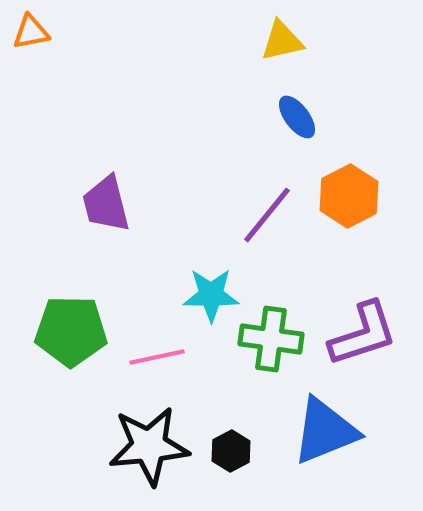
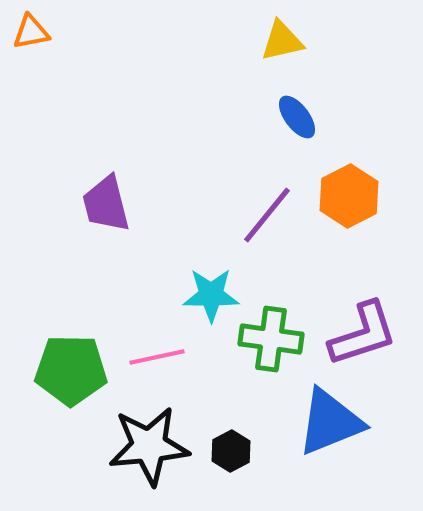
green pentagon: moved 39 px down
blue triangle: moved 5 px right, 9 px up
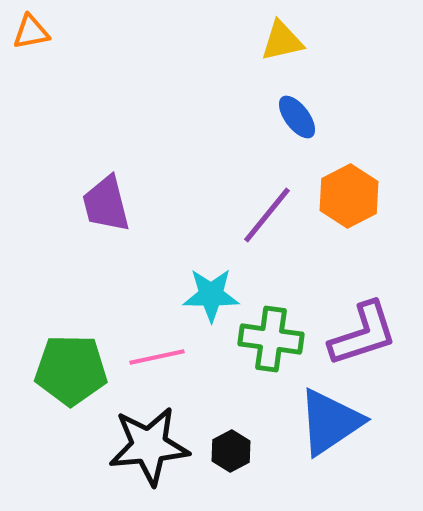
blue triangle: rotated 12 degrees counterclockwise
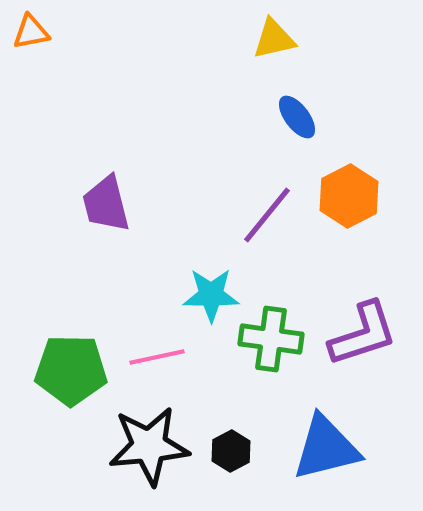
yellow triangle: moved 8 px left, 2 px up
blue triangle: moved 4 px left, 26 px down; rotated 20 degrees clockwise
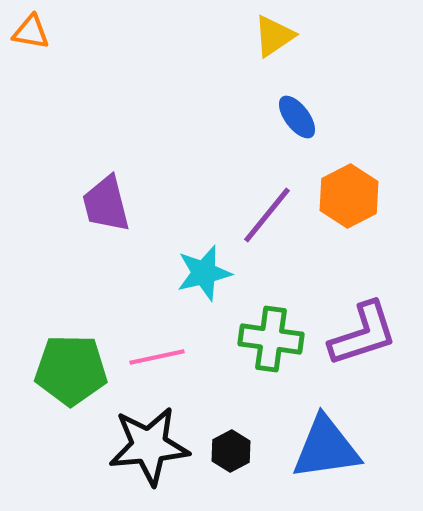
orange triangle: rotated 21 degrees clockwise
yellow triangle: moved 3 px up; rotated 21 degrees counterclockwise
cyan star: moved 7 px left, 22 px up; rotated 14 degrees counterclockwise
blue triangle: rotated 6 degrees clockwise
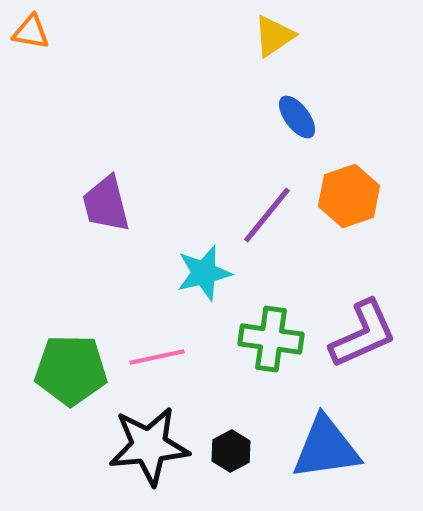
orange hexagon: rotated 8 degrees clockwise
purple L-shape: rotated 6 degrees counterclockwise
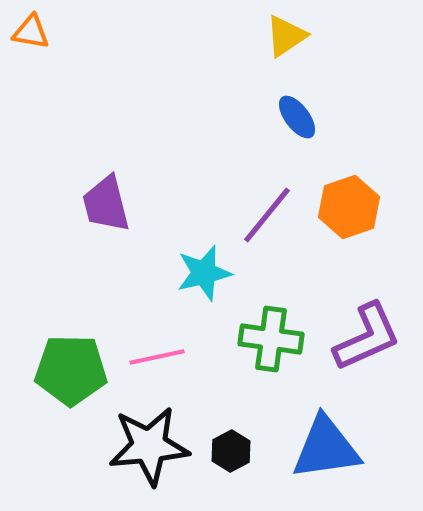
yellow triangle: moved 12 px right
orange hexagon: moved 11 px down
purple L-shape: moved 4 px right, 3 px down
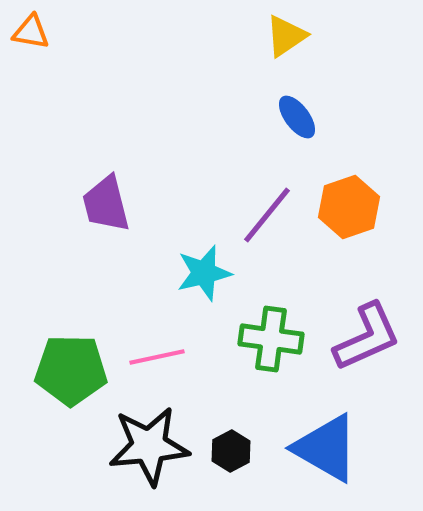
blue triangle: rotated 38 degrees clockwise
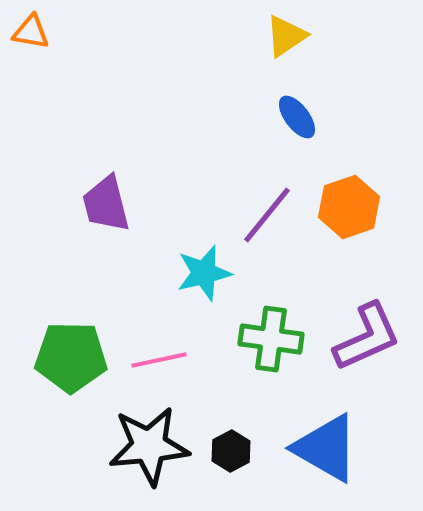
pink line: moved 2 px right, 3 px down
green pentagon: moved 13 px up
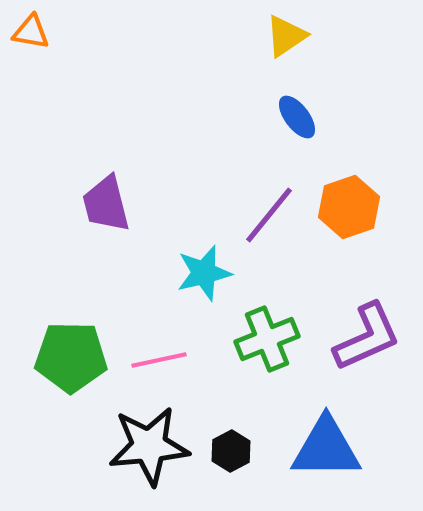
purple line: moved 2 px right
green cross: moved 4 px left; rotated 30 degrees counterclockwise
blue triangle: rotated 30 degrees counterclockwise
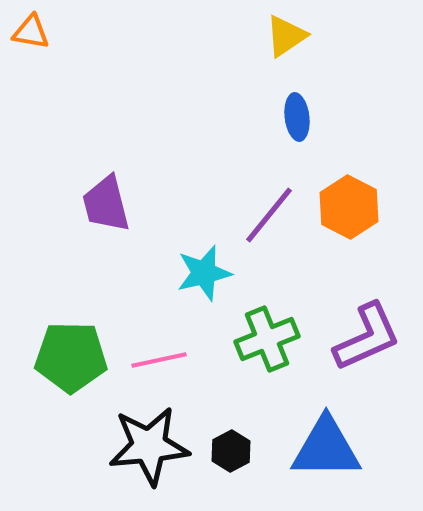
blue ellipse: rotated 30 degrees clockwise
orange hexagon: rotated 14 degrees counterclockwise
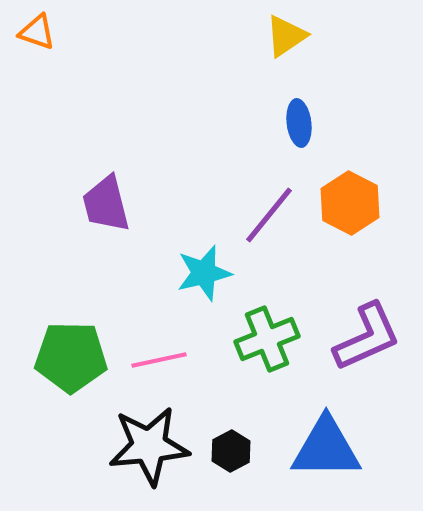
orange triangle: moved 6 px right; rotated 9 degrees clockwise
blue ellipse: moved 2 px right, 6 px down
orange hexagon: moved 1 px right, 4 px up
